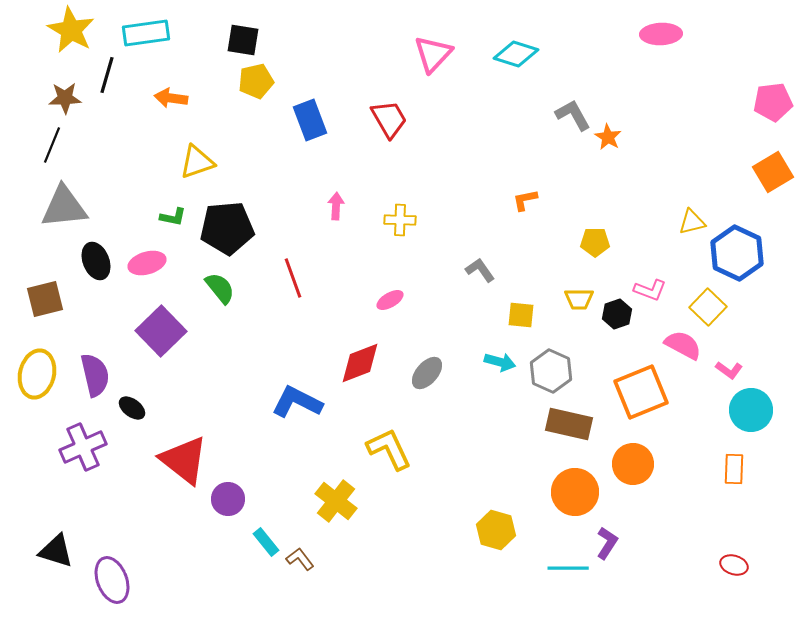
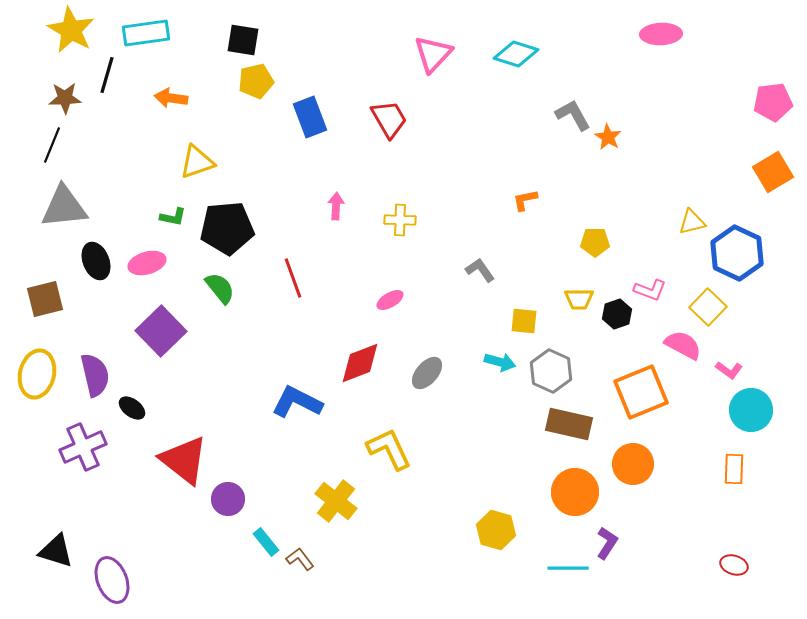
blue rectangle at (310, 120): moved 3 px up
yellow square at (521, 315): moved 3 px right, 6 px down
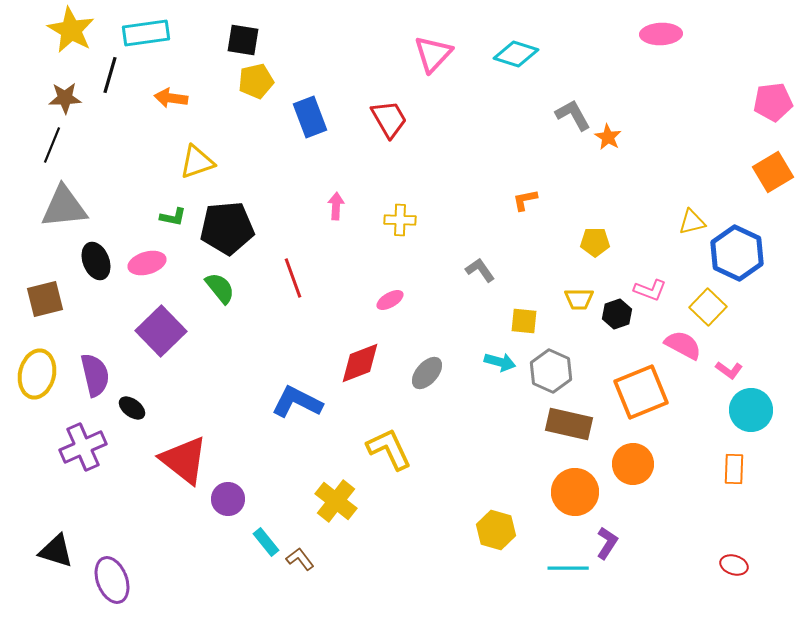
black line at (107, 75): moved 3 px right
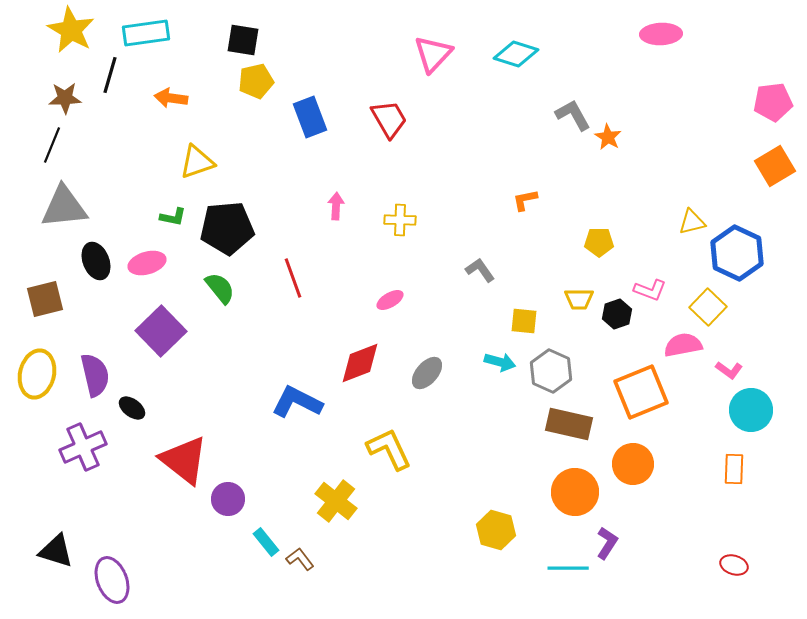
orange square at (773, 172): moved 2 px right, 6 px up
yellow pentagon at (595, 242): moved 4 px right
pink semicircle at (683, 345): rotated 39 degrees counterclockwise
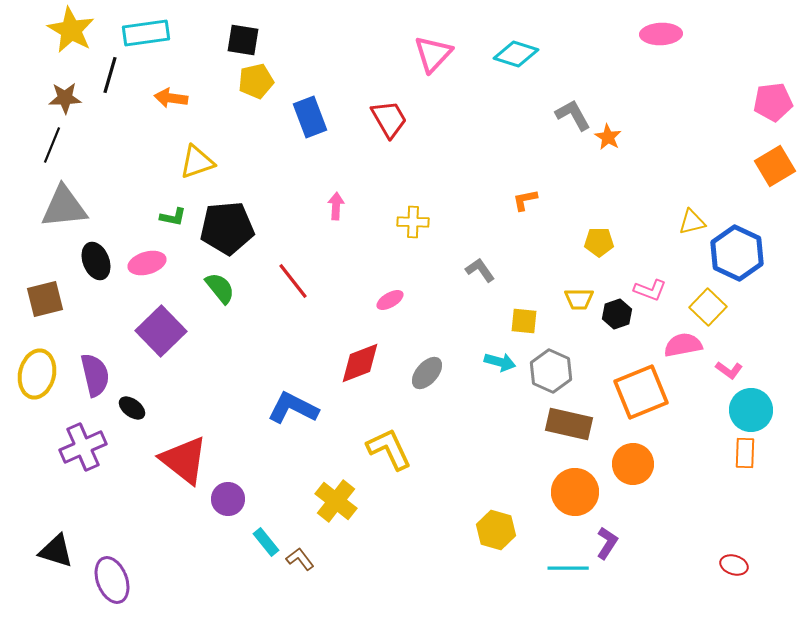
yellow cross at (400, 220): moved 13 px right, 2 px down
red line at (293, 278): moved 3 px down; rotated 18 degrees counterclockwise
blue L-shape at (297, 402): moved 4 px left, 6 px down
orange rectangle at (734, 469): moved 11 px right, 16 px up
